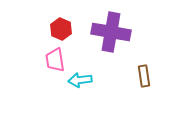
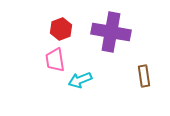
red hexagon: rotated 15 degrees clockwise
cyan arrow: rotated 15 degrees counterclockwise
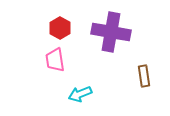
red hexagon: moved 1 px left, 1 px up; rotated 10 degrees counterclockwise
cyan arrow: moved 14 px down
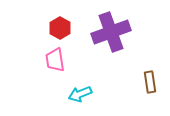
purple cross: rotated 30 degrees counterclockwise
brown rectangle: moved 6 px right, 6 px down
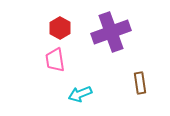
brown rectangle: moved 10 px left, 1 px down
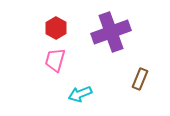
red hexagon: moved 4 px left
pink trapezoid: rotated 25 degrees clockwise
brown rectangle: moved 4 px up; rotated 30 degrees clockwise
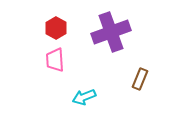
pink trapezoid: rotated 20 degrees counterclockwise
cyan arrow: moved 4 px right, 3 px down
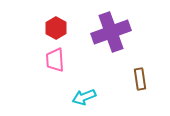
brown rectangle: rotated 30 degrees counterclockwise
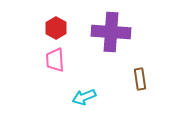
purple cross: rotated 24 degrees clockwise
